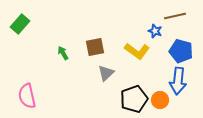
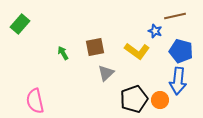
pink semicircle: moved 8 px right, 5 px down
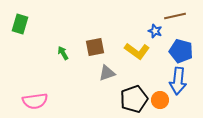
green rectangle: rotated 24 degrees counterclockwise
gray triangle: moved 1 px right; rotated 24 degrees clockwise
pink semicircle: rotated 85 degrees counterclockwise
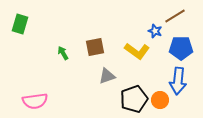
brown line: rotated 20 degrees counterclockwise
blue pentagon: moved 3 px up; rotated 15 degrees counterclockwise
gray triangle: moved 3 px down
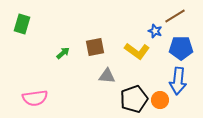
green rectangle: moved 2 px right
green arrow: rotated 80 degrees clockwise
gray triangle: rotated 24 degrees clockwise
pink semicircle: moved 3 px up
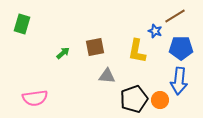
yellow L-shape: rotated 65 degrees clockwise
blue arrow: moved 1 px right
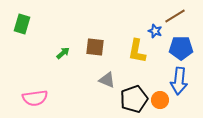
brown square: rotated 18 degrees clockwise
gray triangle: moved 4 px down; rotated 18 degrees clockwise
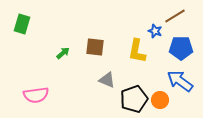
blue arrow: moved 1 px right; rotated 120 degrees clockwise
pink semicircle: moved 1 px right, 3 px up
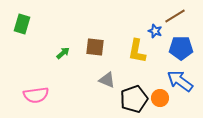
orange circle: moved 2 px up
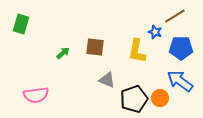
green rectangle: moved 1 px left
blue star: moved 1 px down
